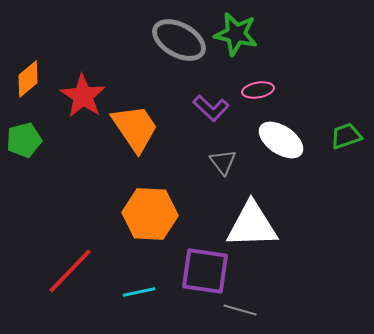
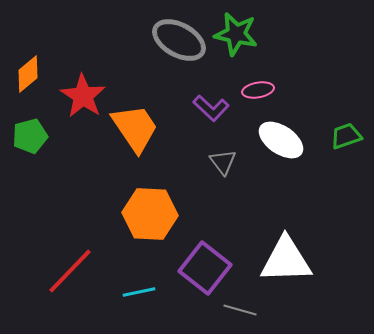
orange diamond: moved 5 px up
green pentagon: moved 6 px right, 4 px up
white triangle: moved 34 px right, 35 px down
purple square: moved 3 px up; rotated 30 degrees clockwise
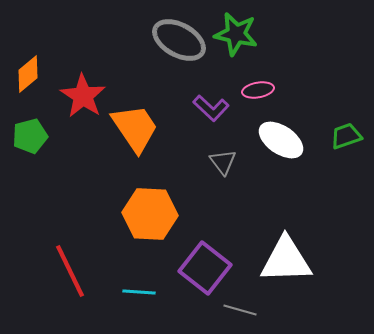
red line: rotated 70 degrees counterclockwise
cyan line: rotated 16 degrees clockwise
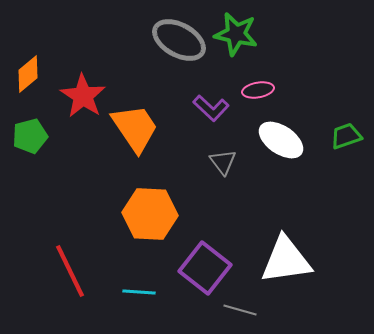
white triangle: rotated 6 degrees counterclockwise
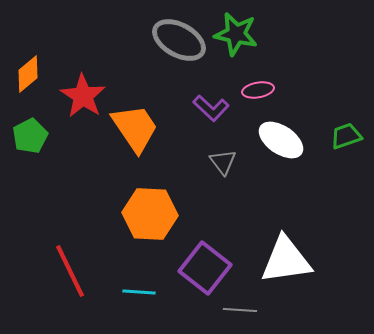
green pentagon: rotated 12 degrees counterclockwise
gray line: rotated 12 degrees counterclockwise
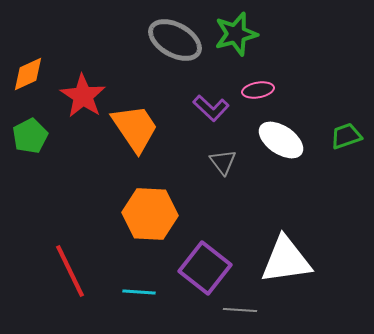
green star: rotated 27 degrees counterclockwise
gray ellipse: moved 4 px left
orange diamond: rotated 15 degrees clockwise
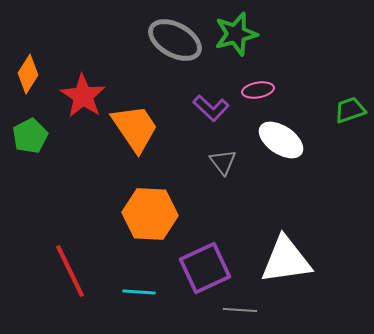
orange diamond: rotated 33 degrees counterclockwise
green trapezoid: moved 4 px right, 26 px up
purple square: rotated 27 degrees clockwise
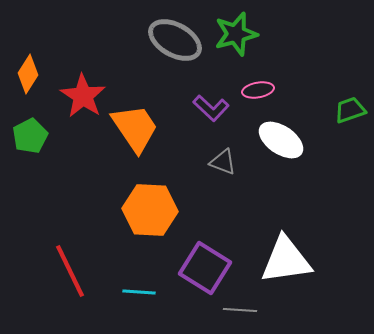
gray triangle: rotated 32 degrees counterclockwise
orange hexagon: moved 4 px up
purple square: rotated 33 degrees counterclockwise
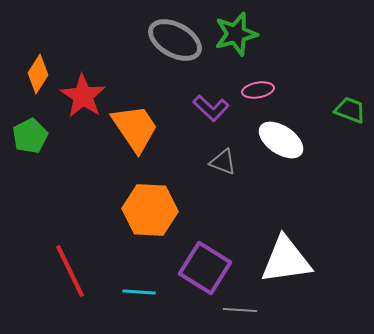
orange diamond: moved 10 px right
green trapezoid: rotated 40 degrees clockwise
